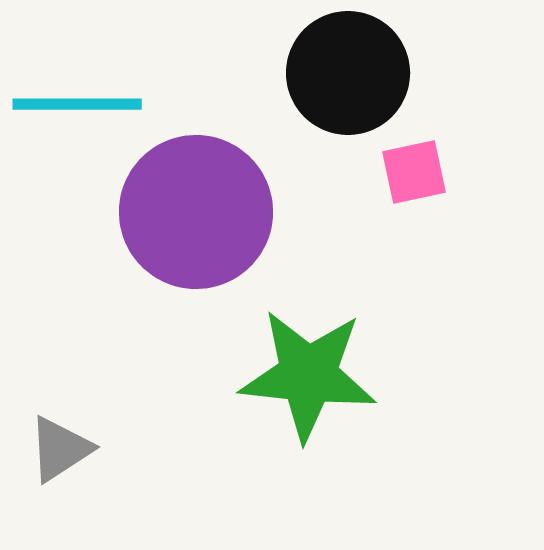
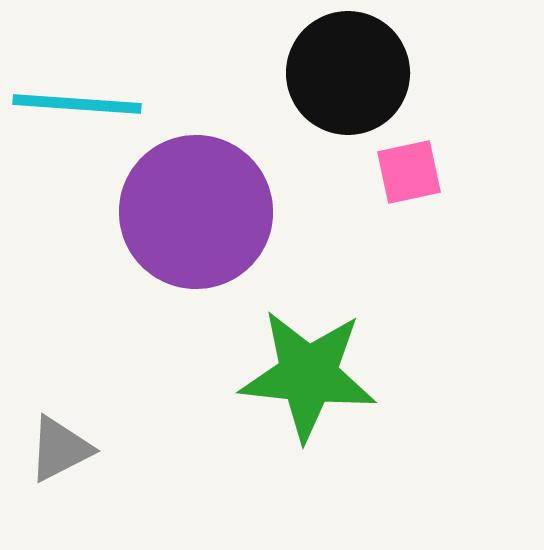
cyan line: rotated 4 degrees clockwise
pink square: moved 5 px left
gray triangle: rotated 6 degrees clockwise
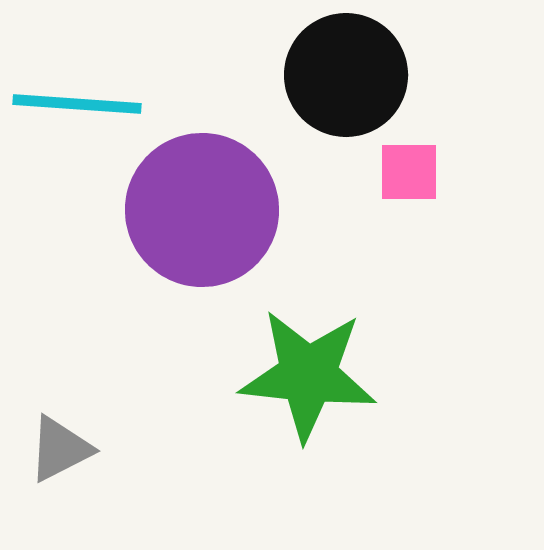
black circle: moved 2 px left, 2 px down
pink square: rotated 12 degrees clockwise
purple circle: moved 6 px right, 2 px up
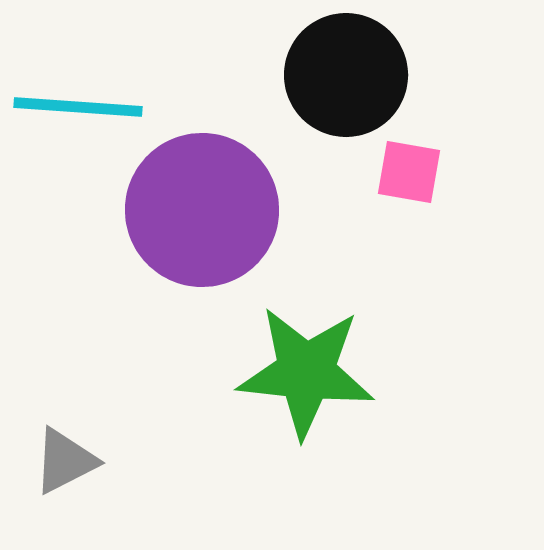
cyan line: moved 1 px right, 3 px down
pink square: rotated 10 degrees clockwise
green star: moved 2 px left, 3 px up
gray triangle: moved 5 px right, 12 px down
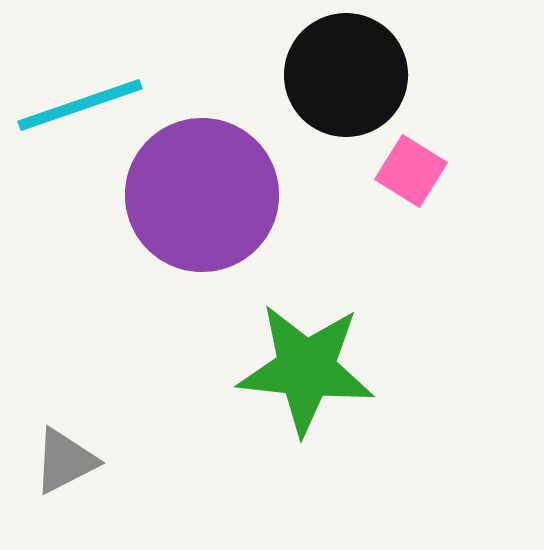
cyan line: moved 2 px right, 2 px up; rotated 23 degrees counterclockwise
pink square: moved 2 px right, 1 px up; rotated 22 degrees clockwise
purple circle: moved 15 px up
green star: moved 3 px up
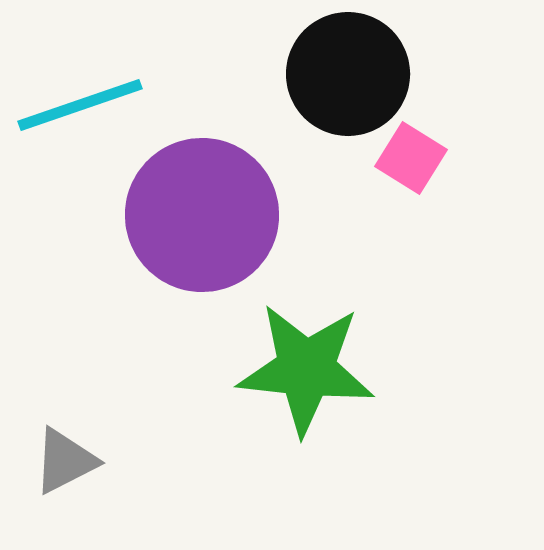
black circle: moved 2 px right, 1 px up
pink square: moved 13 px up
purple circle: moved 20 px down
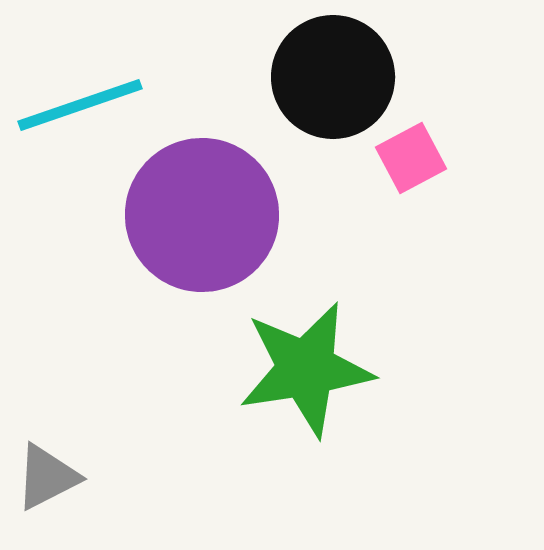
black circle: moved 15 px left, 3 px down
pink square: rotated 30 degrees clockwise
green star: rotated 15 degrees counterclockwise
gray triangle: moved 18 px left, 16 px down
